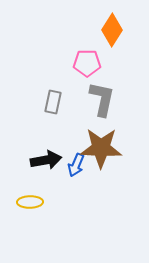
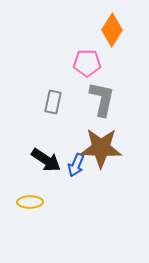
black arrow: rotated 44 degrees clockwise
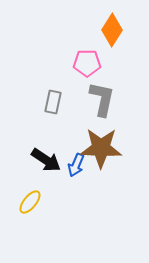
yellow ellipse: rotated 50 degrees counterclockwise
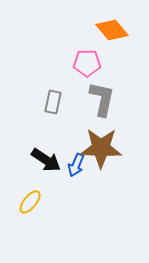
orange diamond: rotated 72 degrees counterclockwise
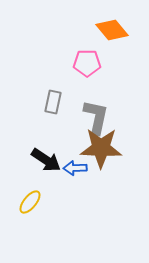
gray L-shape: moved 6 px left, 18 px down
blue arrow: moved 1 px left, 3 px down; rotated 65 degrees clockwise
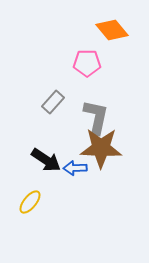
gray rectangle: rotated 30 degrees clockwise
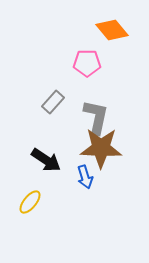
blue arrow: moved 10 px right, 9 px down; rotated 105 degrees counterclockwise
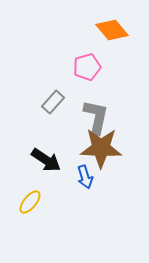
pink pentagon: moved 4 px down; rotated 16 degrees counterclockwise
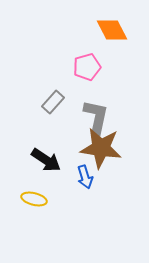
orange diamond: rotated 12 degrees clockwise
brown star: rotated 6 degrees clockwise
yellow ellipse: moved 4 px right, 3 px up; rotated 65 degrees clockwise
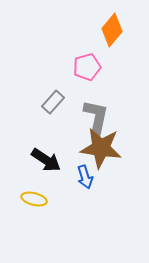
orange diamond: rotated 68 degrees clockwise
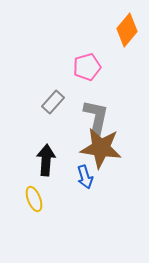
orange diamond: moved 15 px right
black arrow: rotated 120 degrees counterclockwise
yellow ellipse: rotated 55 degrees clockwise
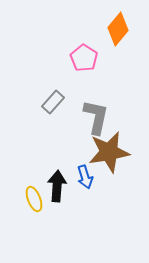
orange diamond: moved 9 px left, 1 px up
pink pentagon: moved 3 px left, 9 px up; rotated 24 degrees counterclockwise
brown star: moved 8 px right, 4 px down; rotated 18 degrees counterclockwise
black arrow: moved 11 px right, 26 px down
